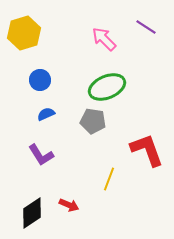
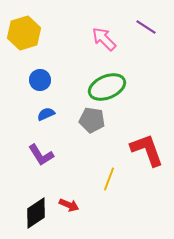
gray pentagon: moved 1 px left, 1 px up
black diamond: moved 4 px right
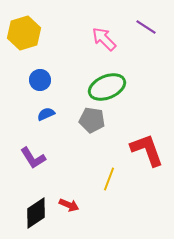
purple L-shape: moved 8 px left, 3 px down
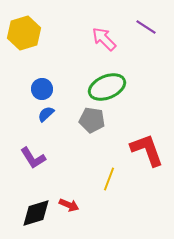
blue circle: moved 2 px right, 9 px down
blue semicircle: rotated 18 degrees counterclockwise
black diamond: rotated 16 degrees clockwise
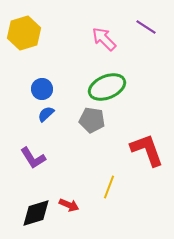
yellow line: moved 8 px down
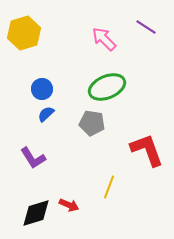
gray pentagon: moved 3 px down
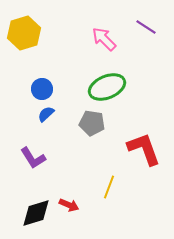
red L-shape: moved 3 px left, 1 px up
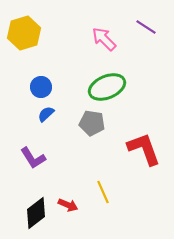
blue circle: moved 1 px left, 2 px up
yellow line: moved 6 px left, 5 px down; rotated 45 degrees counterclockwise
red arrow: moved 1 px left
black diamond: rotated 20 degrees counterclockwise
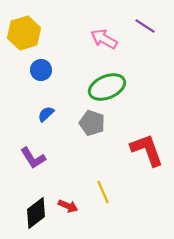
purple line: moved 1 px left, 1 px up
pink arrow: rotated 16 degrees counterclockwise
blue circle: moved 17 px up
gray pentagon: rotated 10 degrees clockwise
red L-shape: moved 3 px right, 1 px down
red arrow: moved 1 px down
